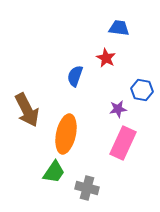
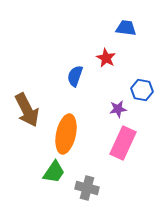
blue trapezoid: moved 7 px right
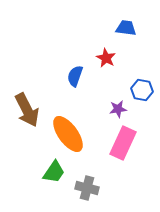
orange ellipse: moved 2 px right; rotated 48 degrees counterclockwise
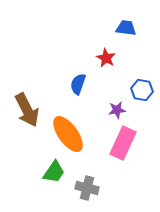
blue semicircle: moved 3 px right, 8 px down
purple star: moved 1 px left, 1 px down
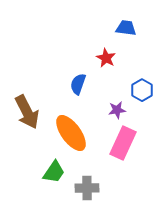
blue hexagon: rotated 20 degrees clockwise
brown arrow: moved 2 px down
orange ellipse: moved 3 px right, 1 px up
gray cross: rotated 15 degrees counterclockwise
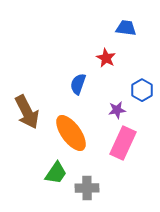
green trapezoid: moved 2 px right, 1 px down
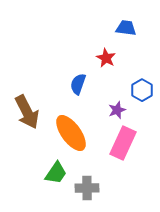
purple star: rotated 12 degrees counterclockwise
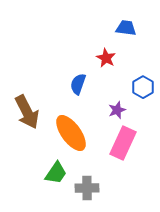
blue hexagon: moved 1 px right, 3 px up
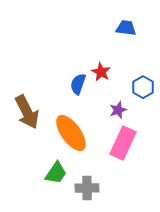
red star: moved 5 px left, 14 px down
purple star: moved 1 px right
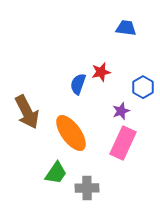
red star: rotated 30 degrees clockwise
purple star: moved 3 px right, 1 px down
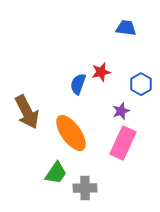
blue hexagon: moved 2 px left, 3 px up
gray cross: moved 2 px left
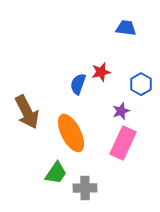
orange ellipse: rotated 9 degrees clockwise
